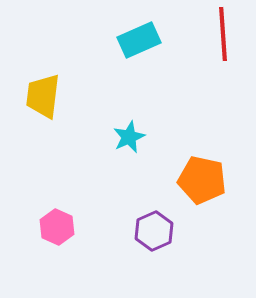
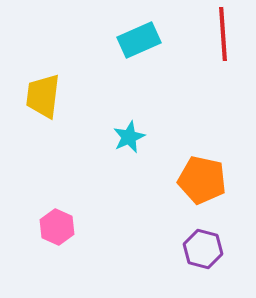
purple hexagon: moved 49 px right, 18 px down; rotated 21 degrees counterclockwise
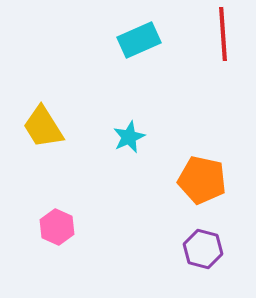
yellow trapezoid: moved 31 px down; rotated 39 degrees counterclockwise
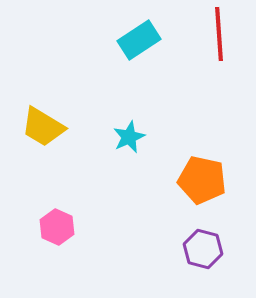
red line: moved 4 px left
cyan rectangle: rotated 9 degrees counterclockwise
yellow trapezoid: rotated 27 degrees counterclockwise
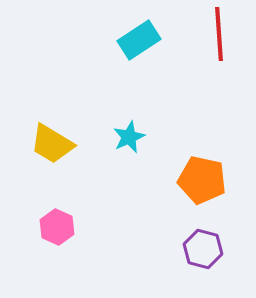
yellow trapezoid: moved 9 px right, 17 px down
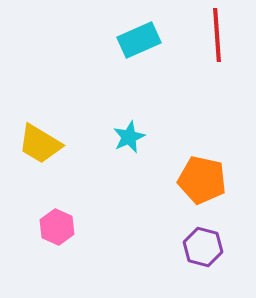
red line: moved 2 px left, 1 px down
cyan rectangle: rotated 9 degrees clockwise
yellow trapezoid: moved 12 px left
purple hexagon: moved 2 px up
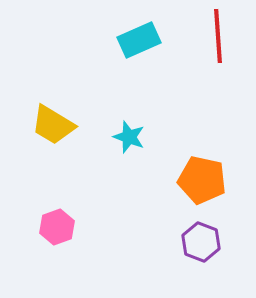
red line: moved 1 px right, 1 px down
cyan star: rotated 28 degrees counterclockwise
yellow trapezoid: moved 13 px right, 19 px up
pink hexagon: rotated 16 degrees clockwise
purple hexagon: moved 2 px left, 5 px up; rotated 6 degrees clockwise
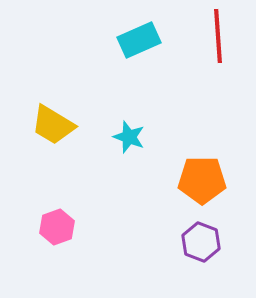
orange pentagon: rotated 12 degrees counterclockwise
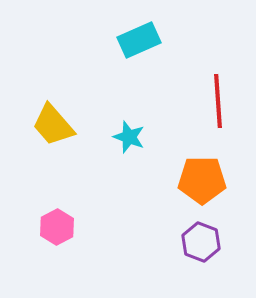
red line: moved 65 px down
yellow trapezoid: rotated 18 degrees clockwise
pink hexagon: rotated 8 degrees counterclockwise
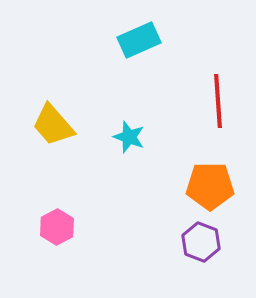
orange pentagon: moved 8 px right, 6 px down
